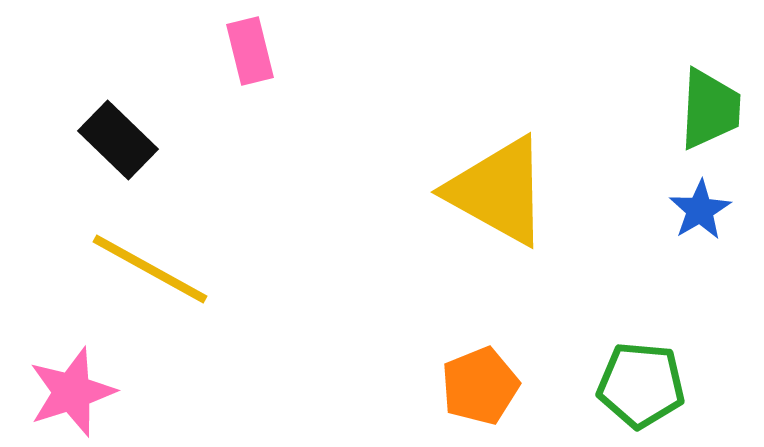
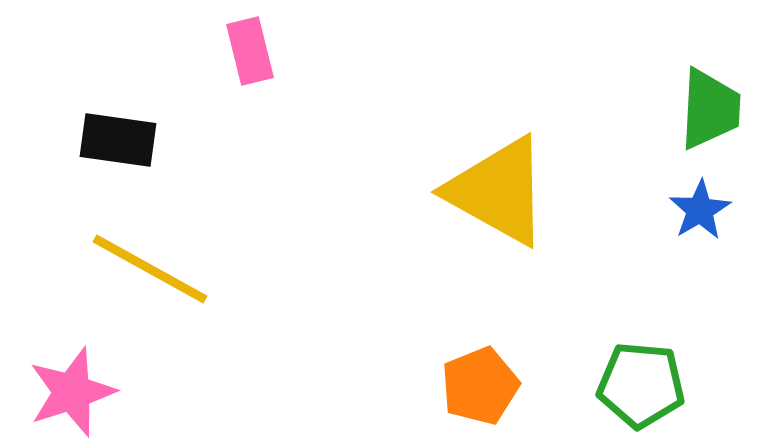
black rectangle: rotated 36 degrees counterclockwise
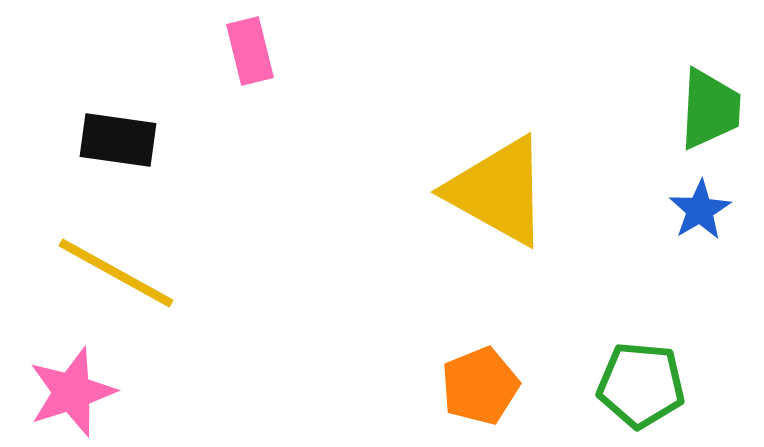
yellow line: moved 34 px left, 4 px down
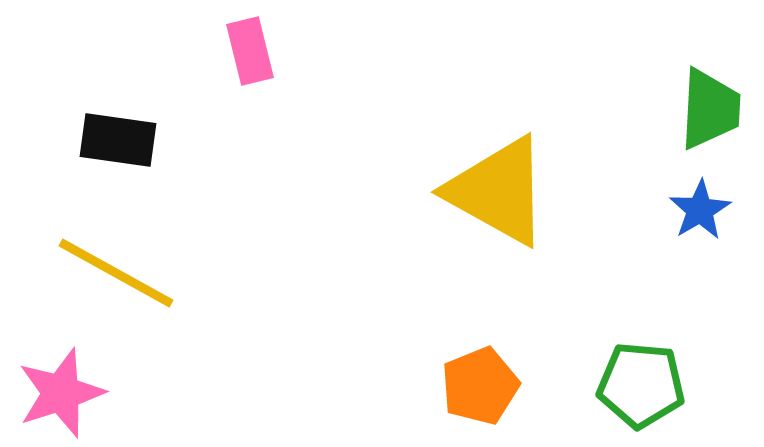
pink star: moved 11 px left, 1 px down
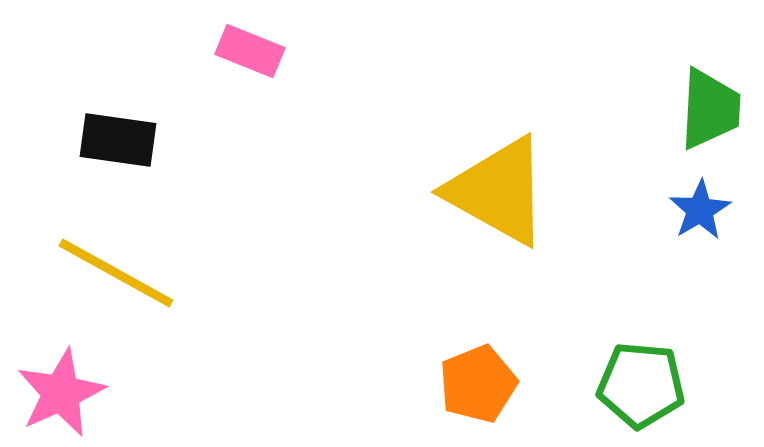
pink rectangle: rotated 54 degrees counterclockwise
orange pentagon: moved 2 px left, 2 px up
pink star: rotated 6 degrees counterclockwise
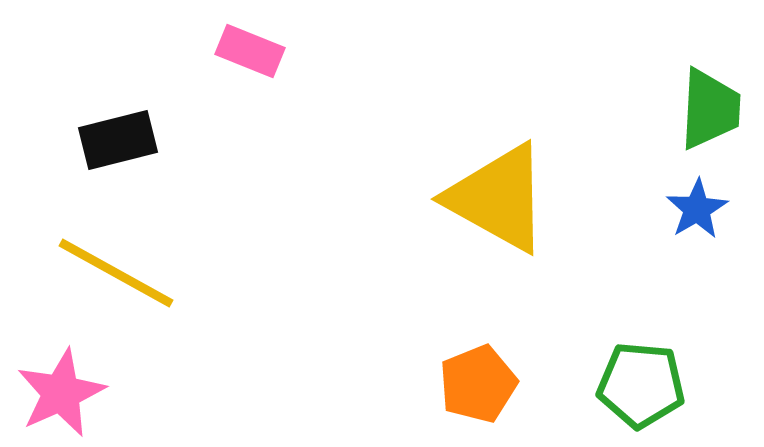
black rectangle: rotated 22 degrees counterclockwise
yellow triangle: moved 7 px down
blue star: moved 3 px left, 1 px up
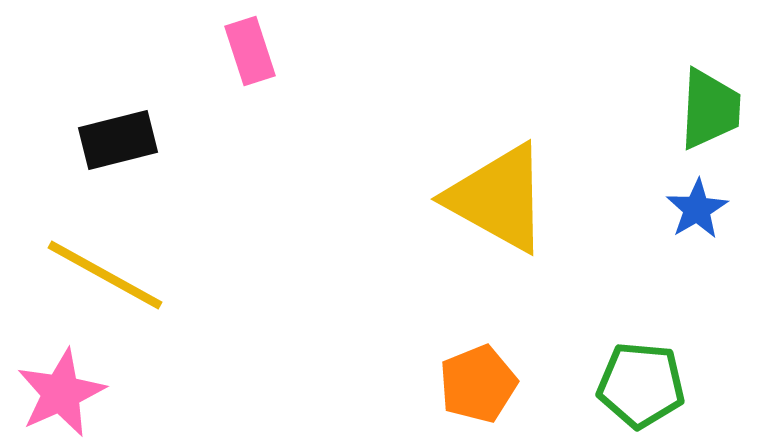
pink rectangle: rotated 50 degrees clockwise
yellow line: moved 11 px left, 2 px down
